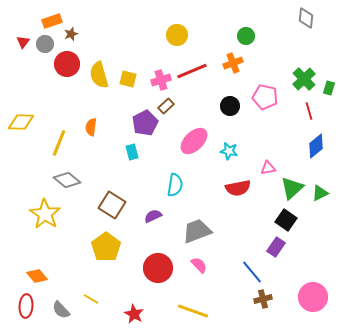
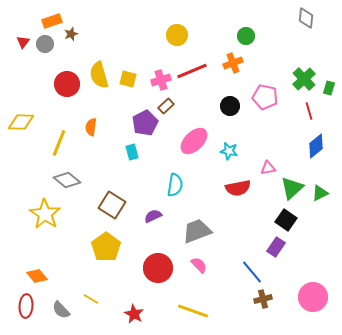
red circle at (67, 64): moved 20 px down
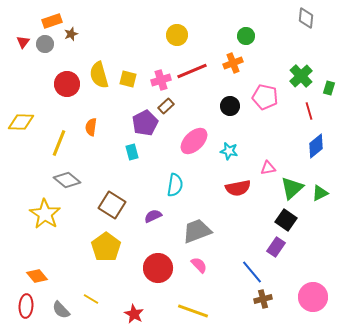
green cross at (304, 79): moved 3 px left, 3 px up
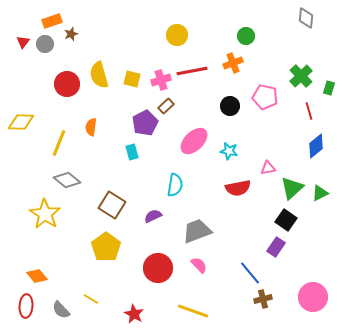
red line at (192, 71): rotated 12 degrees clockwise
yellow square at (128, 79): moved 4 px right
blue line at (252, 272): moved 2 px left, 1 px down
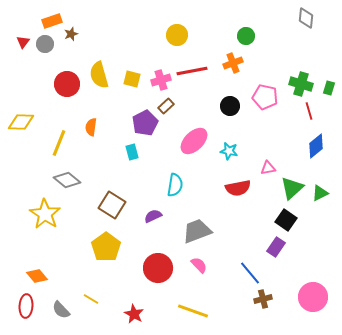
green cross at (301, 76): moved 8 px down; rotated 30 degrees counterclockwise
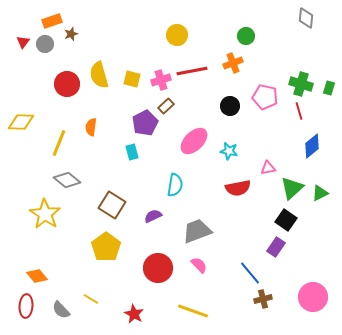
red line at (309, 111): moved 10 px left
blue diamond at (316, 146): moved 4 px left
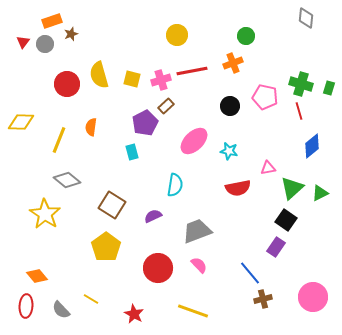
yellow line at (59, 143): moved 3 px up
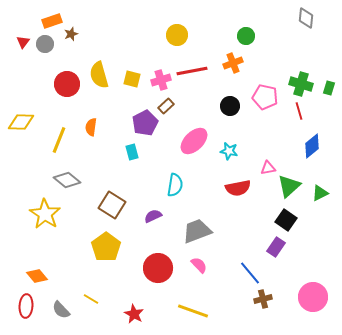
green triangle at (292, 188): moved 3 px left, 2 px up
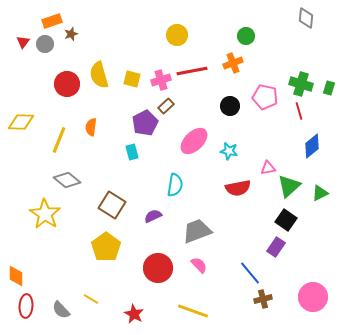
orange diamond at (37, 276): moved 21 px left; rotated 40 degrees clockwise
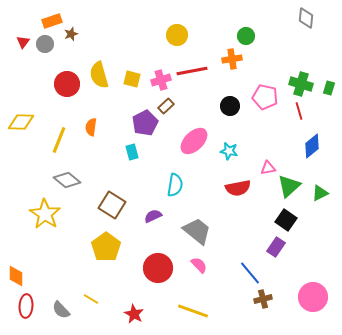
orange cross at (233, 63): moved 1 px left, 4 px up; rotated 12 degrees clockwise
gray trapezoid at (197, 231): rotated 60 degrees clockwise
